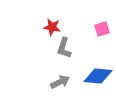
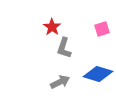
red star: rotated 24 degrees clockwise
blue diamond: moved 2 px up; rotated 12 degrees clockwise
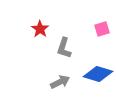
red star: moved 12 px left, 2 px down
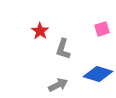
red star: moved 2 px down
gray L-shape: moved 1 px left, 1 px down
gray arrow: moved 2 px left, 3 px down
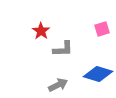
red star: moved 1 px right
gray L-shape: rotated 110 degrees counterclockwise
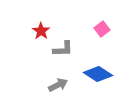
pink square: rotated 21 degrees counterclockwise
blue diamond: rotated 16 degrees clockwise
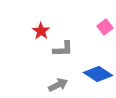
pink square: moved 3 px right, 2 px up
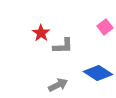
red star: moved 2 px down
gray L-shape: moved 3 px up
blue diamond: moved 1 px up
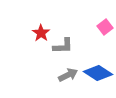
gray arrow: moved 10 px right, 10 px up
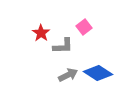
pink square: moved 21 px left
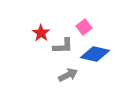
blue diamond: moved 3 px left, 19 px up; rotated 20 degrees counterclockwise
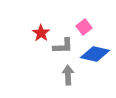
gray arrow: rotated 66 degrees counterclockwise
